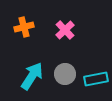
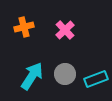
cyan rectangle: rotated 10 degrees counterclockwise
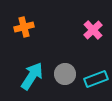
pink cross: moved 28 px right
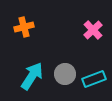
cyan rectangle: moved 2 px left
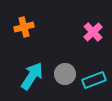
pink cross: moved 2 px down
cyan rectangle: moved 1 px down
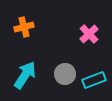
pink cross: moved 4 px left, 2 px down
cyan arrow: moved 7 px left, 1 px up
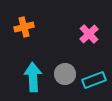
cyan arrow: moved 8 px right, 2 px down; rotated 36 degrees counterclockwise
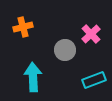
orange cross: moved 1 px left
pink cross: moved 2 px right
gray circle: moved 24 px up
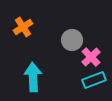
orange cross: rotated 18 degrees counterclockwise
pink cross: moved 23 px down
gray circle: moved 7 px right, 10 px up
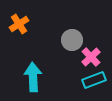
orange cross: moved 4 px left, 3 px up
